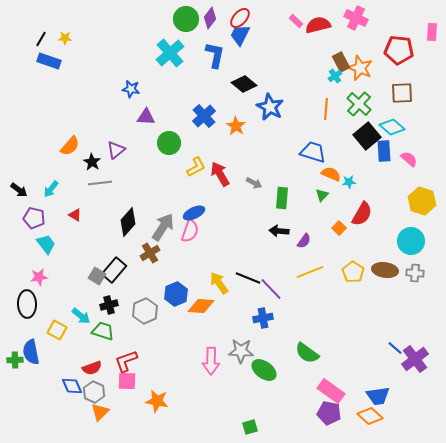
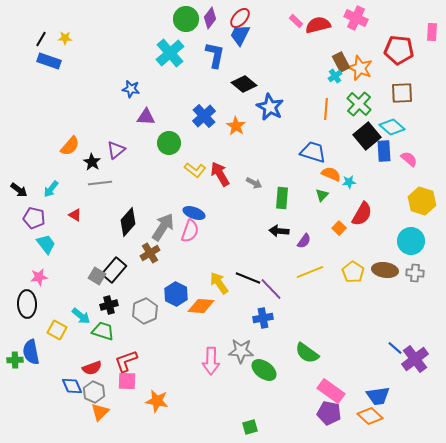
yellow L-shape at (196, 167): moved 1 px left, 3 px down; rotated 65 degrees clockwise
blue ellipse at (194, 213): rotated 45 degrees clockwise
blue hexagon at (176, 294): rotated 10 degrees counterclockwise
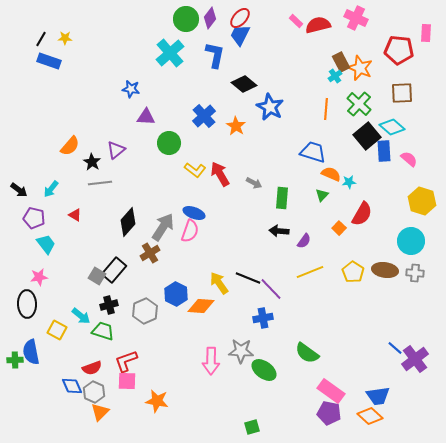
pink rectangle at (432, 32): moved 6 px left, 1 px down
green square at (250, 427): moved 2 px right
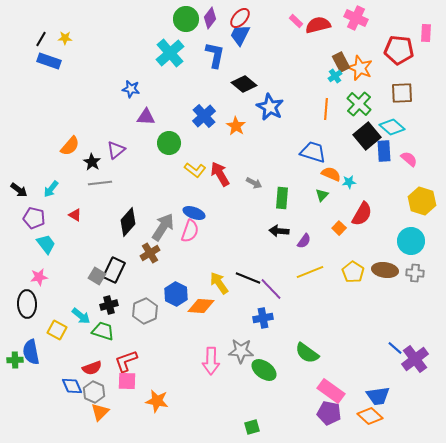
black rectangle at (114, 270): rotated 15 degrees counterclockwise
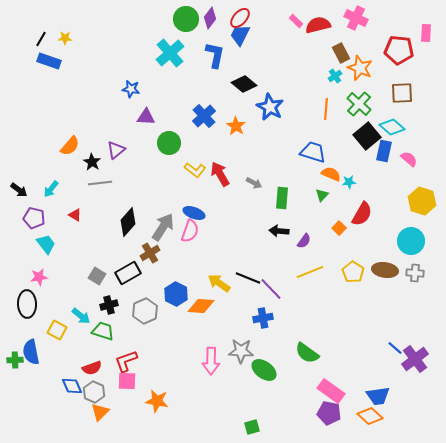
brown rectangle at (341, 62): moved 9 px up
blue rectangle at (384, 151): rotated 15 degrees clockwise
black rectangle at (114, 270): moved 14 px right, 3 px down; rotated 35 degrees clockwise
yellow arrow at (219, 283): rotated 20 degrees counterclockwise
